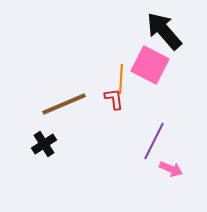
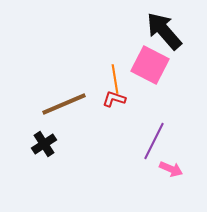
orange line: moved 6 px left; rotated 12 degrees counterclockwise
red L-shape: rotated 65 degrees counterclockwise
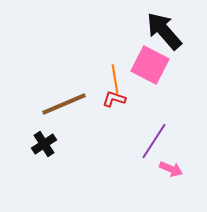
purple line: rotated 6 degrees clockwise
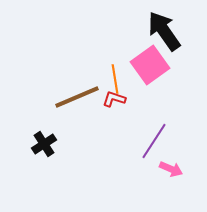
black arrow: rotated 6 degrees clockwise
pink square: rotated 27 degrees clockwise
brown line: moved 13 px right, 7 px up
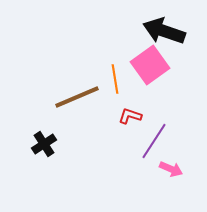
black arrow: rotated 36 degrees counterclockwise
red L-shape: moved 16 px right, 17 px down
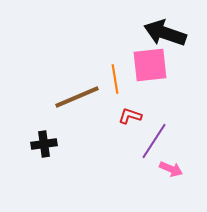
black arrow: moved 1 px right, 2 px down
pink square: rotated 30 degrees clockwise
black cross: rotated 25 degrees clockwise
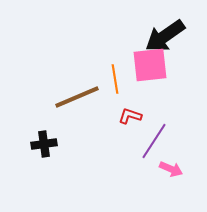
black arrow: moved 3 px down; rotated 54 degrees counterclockwise
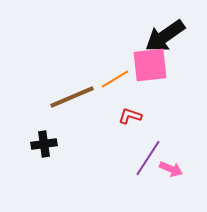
orange line: rotated 68 degrees clockwise
brown line: moved 5 px left
purple line: moved 6 px left, 17 px down
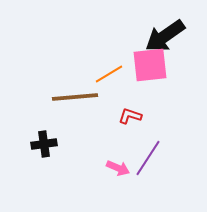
orange line: moved 6 px left, 5 px up
brown line: moved 3 px right; rotated 18 degrees clockwise
pink arrow: moved 53 px left, 1 px up
